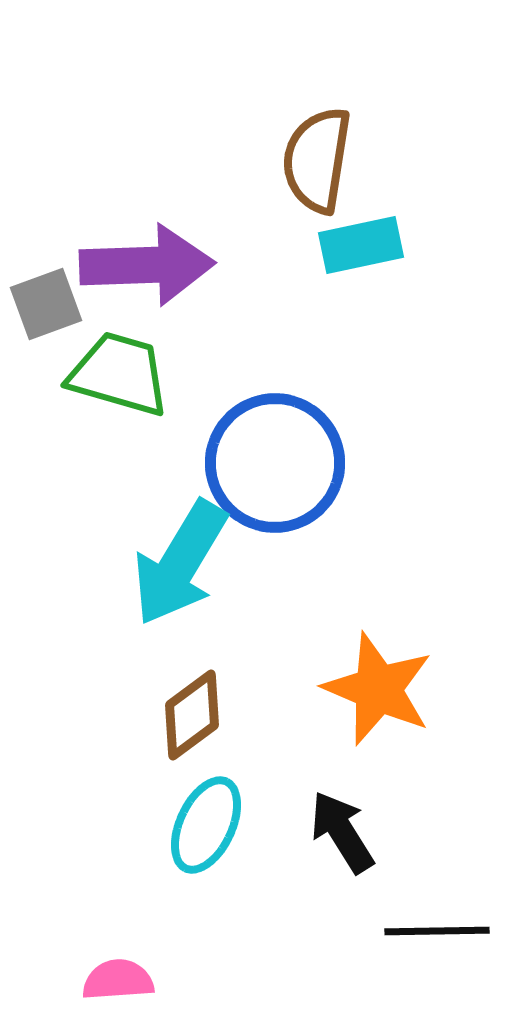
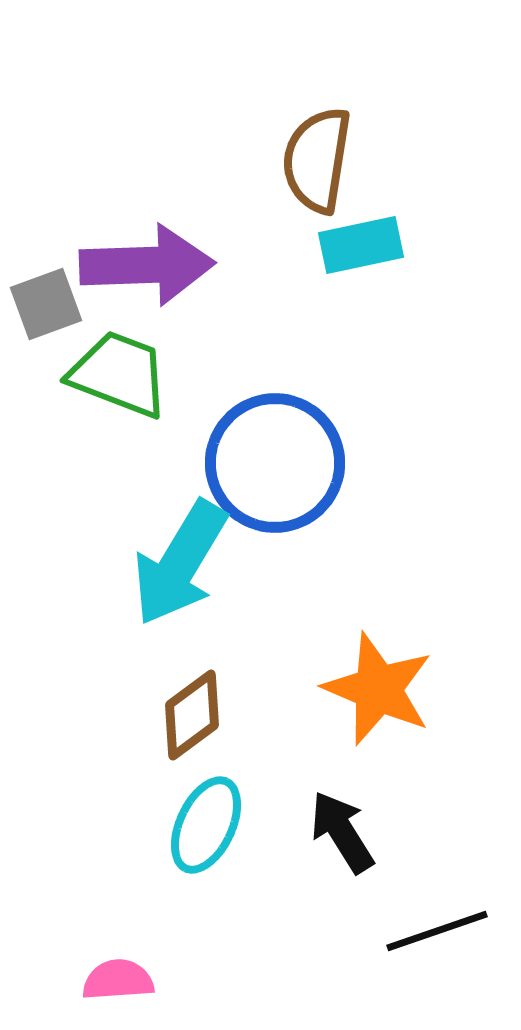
green trapezoid: rotated 5 degrees clockwise
black line: rotated 18 degrees counterclockwise
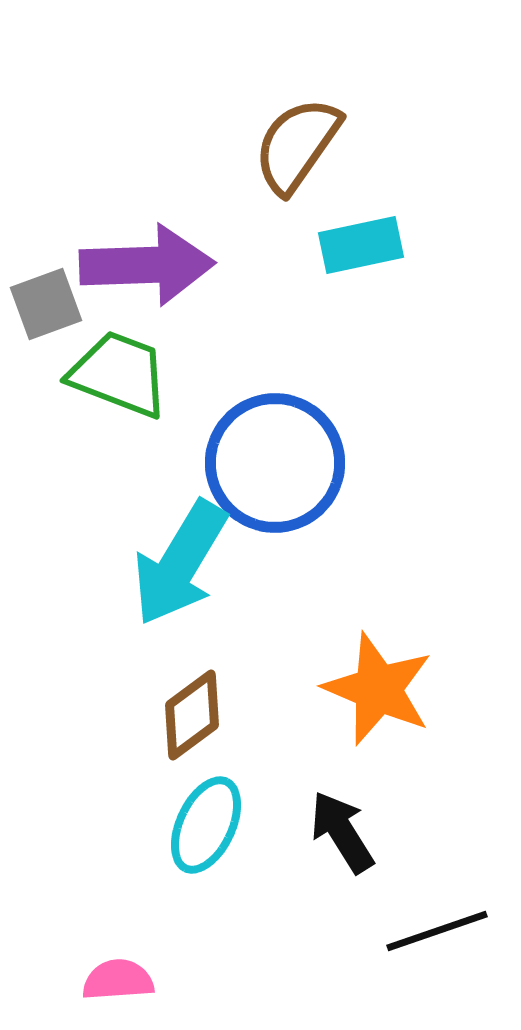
brown semicircle: moved 20 px left, 15 px up; rotated 26 degrees clockwise
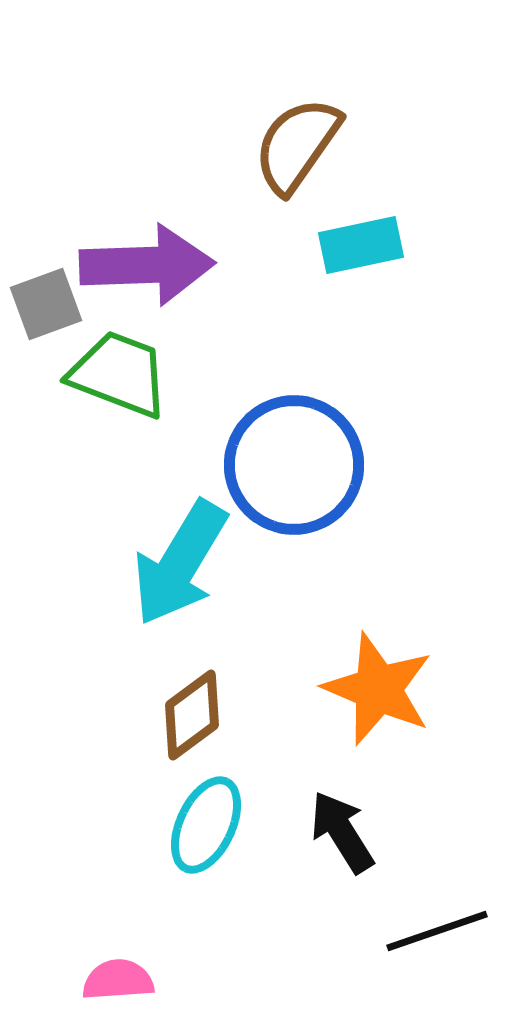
blue circle: moved 19 px right, 2 px down
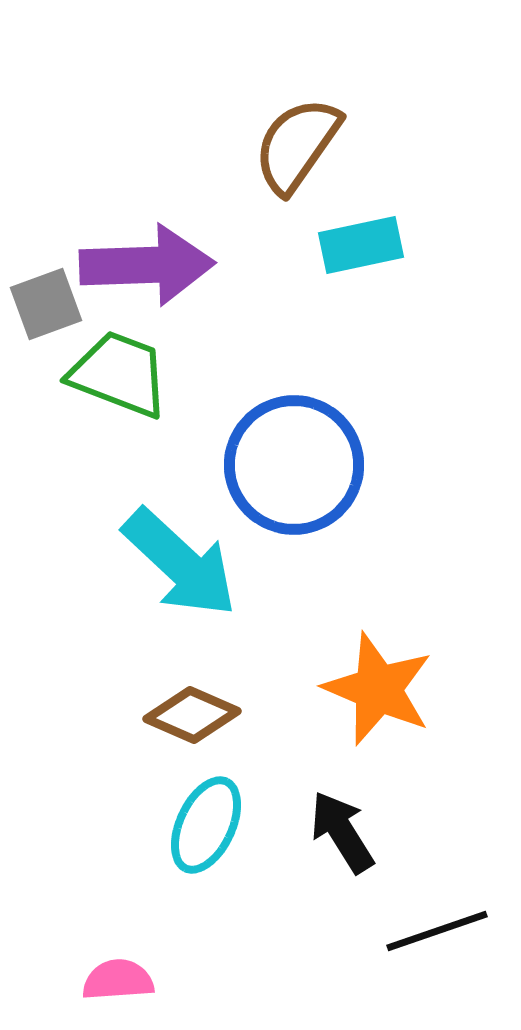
cyan arrow: rotated 78 degrees counterclockwise
brown diamond: rotated 60 degrees clockwise
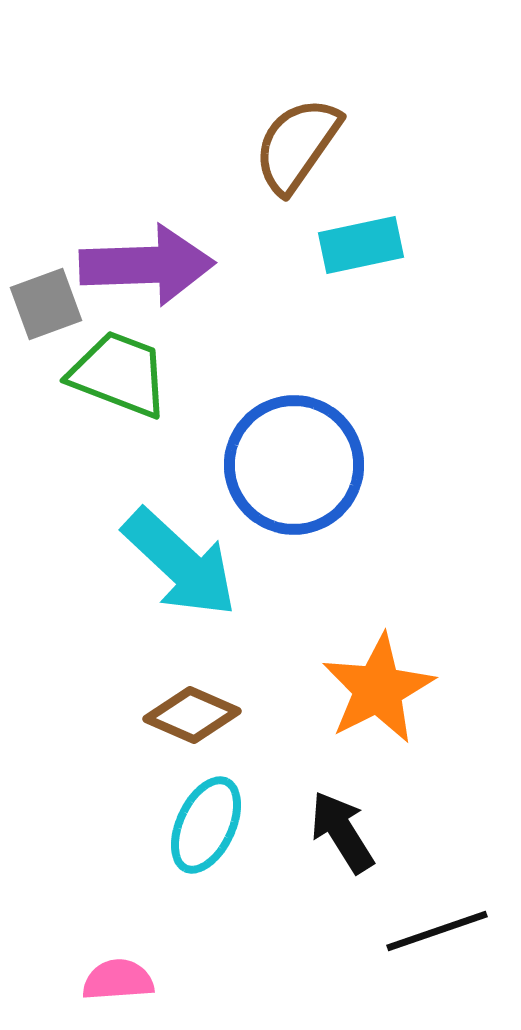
orange star: rotated 22 degrees clockwise
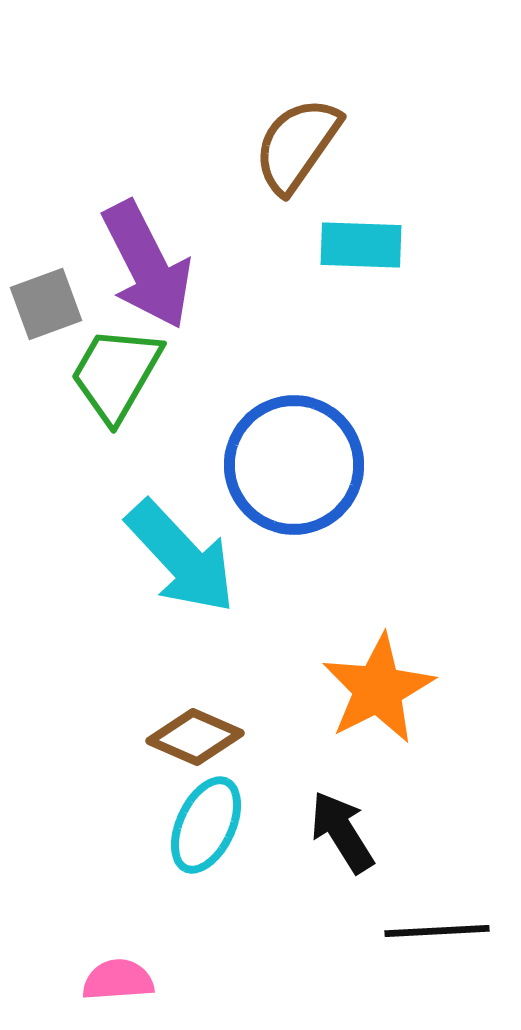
cyan rectangle: rotated 14 degrees clockwise
purple arrow: rotated 65 degrees clockwise
green trapezoid: moved 3 px left; rotated 81 degrees counterclockwise
cyan arrow: moved 1 px right, 6 px up; rotated 4 degrees clockwise
brown diamond: moved 3 px right, 22 px down
black line: rotated 16 degrees clockwise
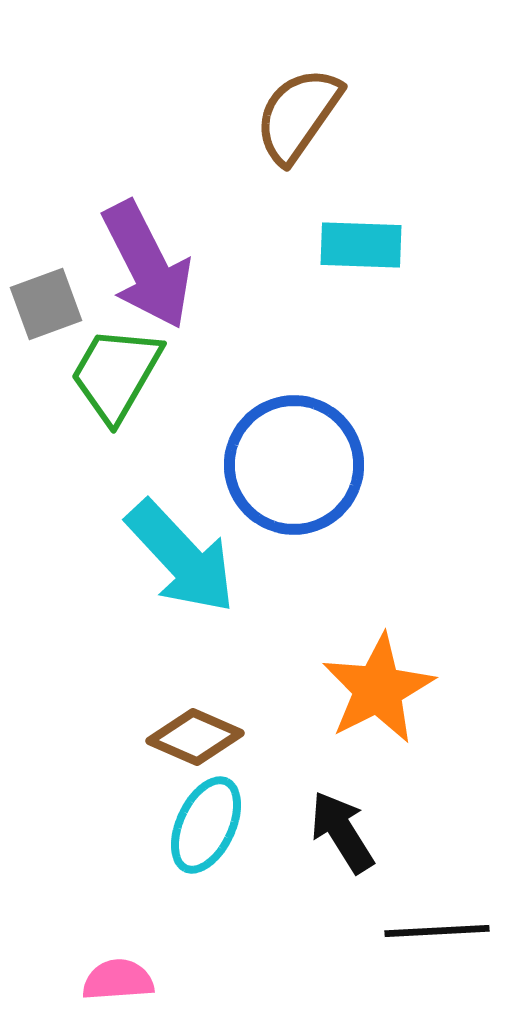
brown semicircle: moved 1 px right, 30 px up
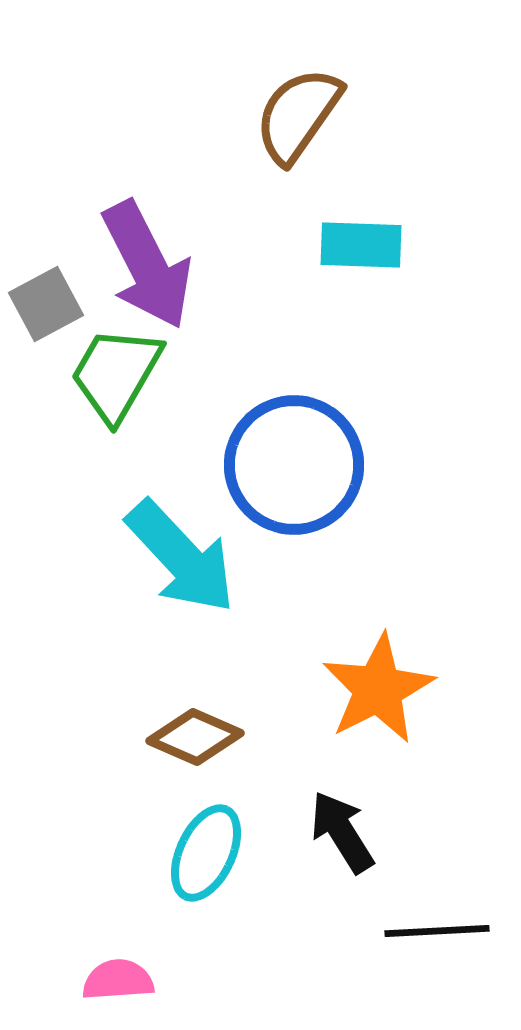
gray square: rotated 8 degrees counterclockwise
cyan ellipse: moved 28 px down
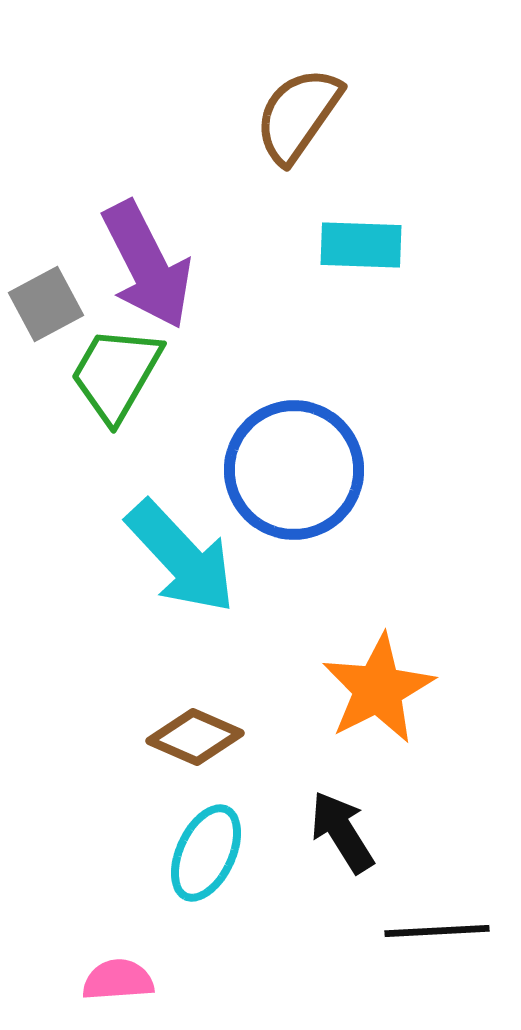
blue circle: moved 5 px down
